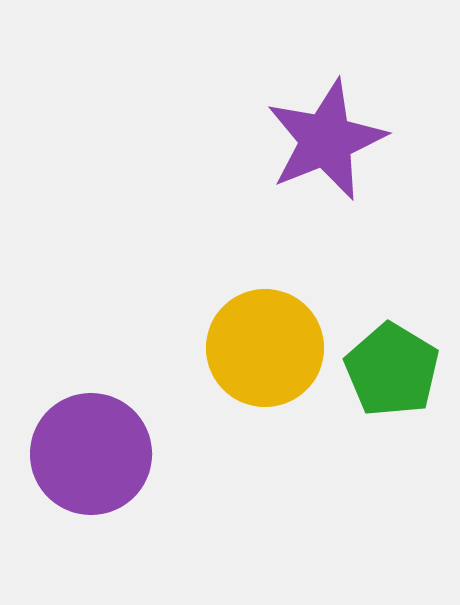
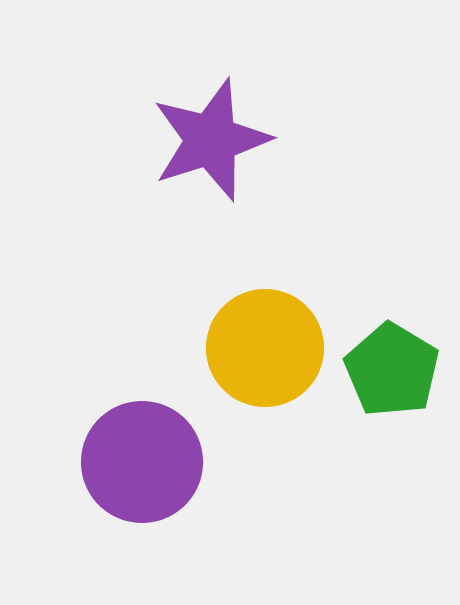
purple star: moved 115 px left; rotated 4 degrees clockwise
purple circle: moved 51 px right, 8 px down
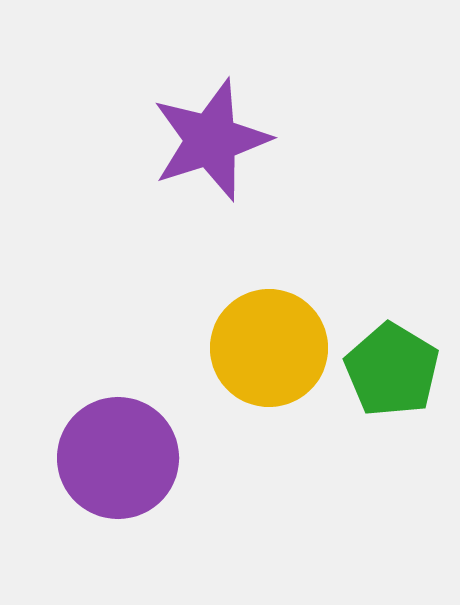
yellow circle: moved 4 px right
purple circle: moved 24 px left, 4 px up
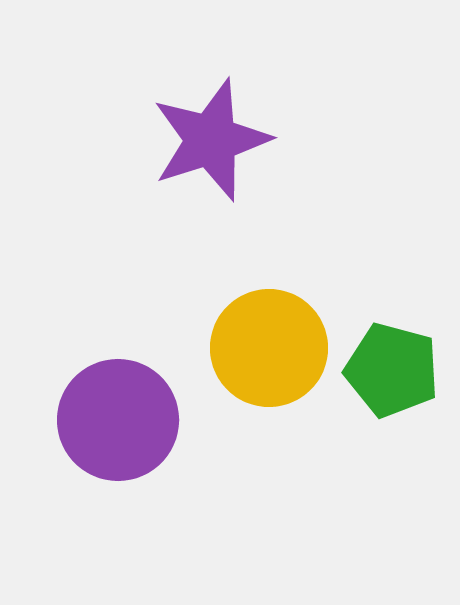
green pentagon: rotated 16 degrees counterclockwise
purple circle: moved 38 px up
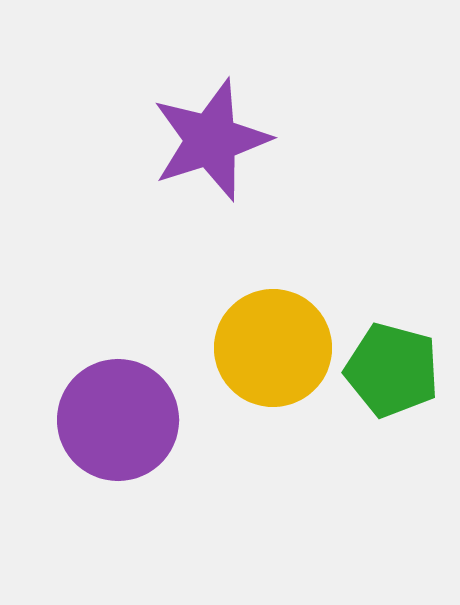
yellow circle: moved 4 px right
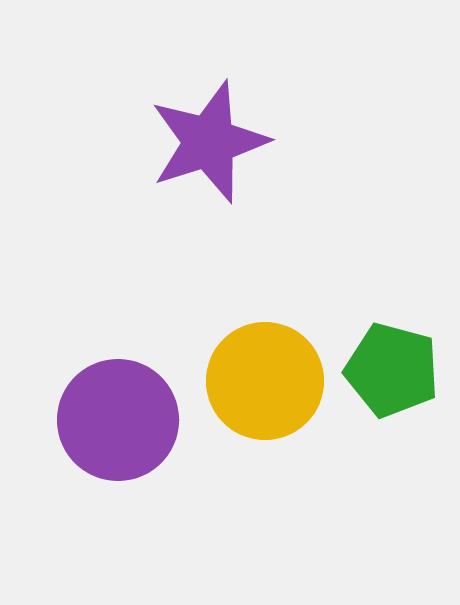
purple star: moved 2 px left, 2 px down
yellow circle: moved 8 px left, 33 px down
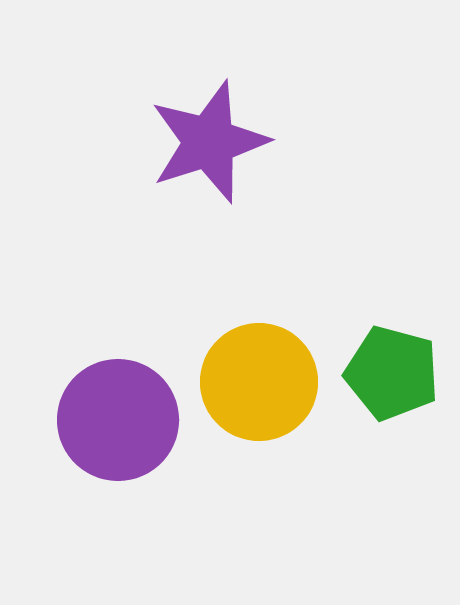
green pentagon: moved 3 px down
yellow circle: moved 6 px left, 1 px down
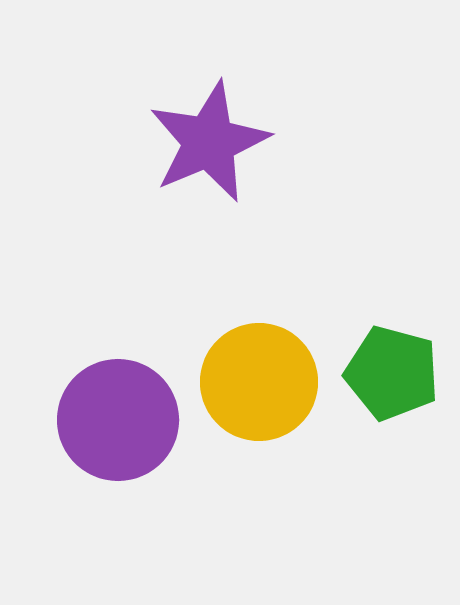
purple star: rotated 5 degrees counterclockwise
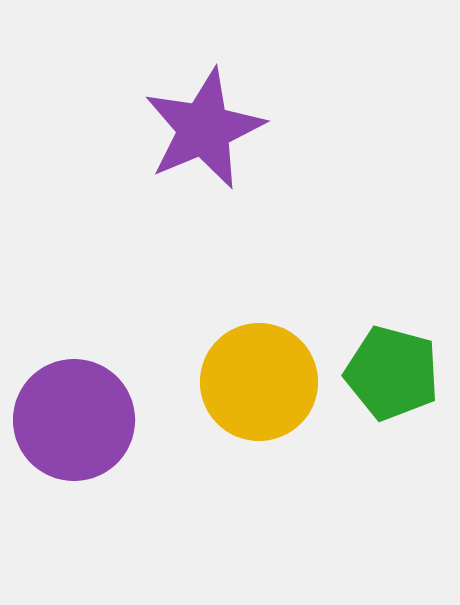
purple star: moved 5 px left, 13 px up
purple circle: moved 44 px left
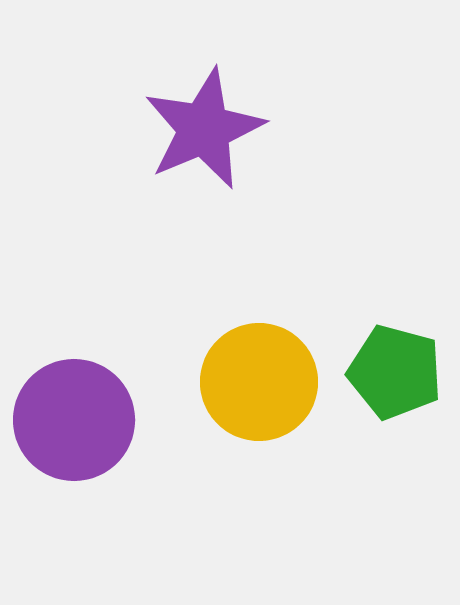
green pentagon: moved 3 px right, 1 px up
